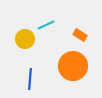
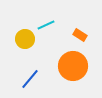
blue line: rotated 35 degrees clockwise
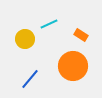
cyan line: moved 3 px right, 1 px up
orange rectangle: moved 1 px right
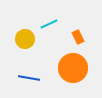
orange rectangle: moved 3 px left, 2 px down; rotated 32 degrees clockwise
orange circle: moved 2 px down
blue line: moved 1 px left, 1 px up; rotated 60 degrees clockwise
